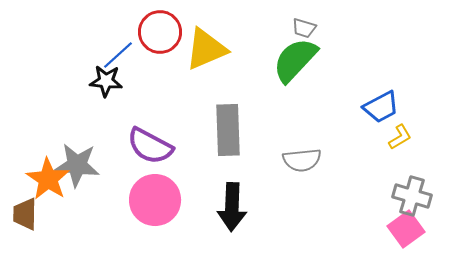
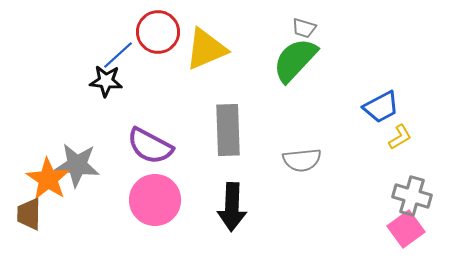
red circle: moved 2 px left
brown trapezoid: moved 4 px right
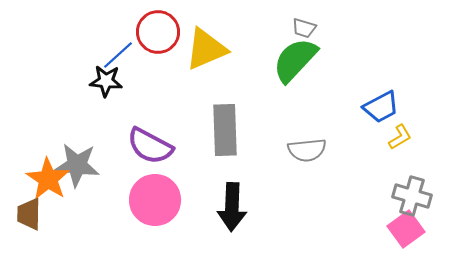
gray rectangle: moved 3 px left
gray semicircle: moved 5 px right, 10 px up
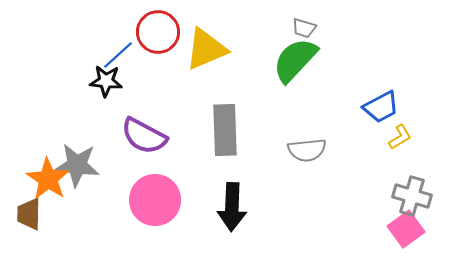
purple semicircle: moved 6 px left, 10 px up
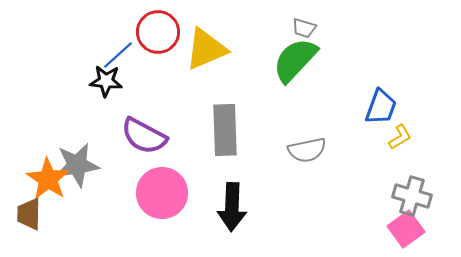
blue trapezoid: rotated 42 degrees counterclockwise
gray semicircle: rotated 6 degrees counterclockwise
gray star: rotated 15 degrees counterclockwise
pink circle: moved 7 px right, 7 px up
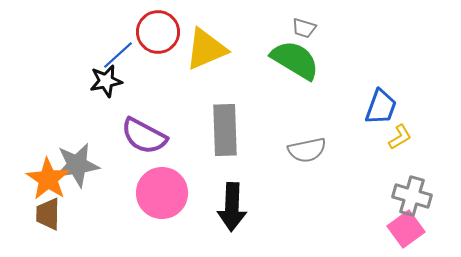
green semicircle: rotated 78 degrees clockwise
black star: rotated 16 degrees counterclockwise
brown trapezoid: moved 19 px right
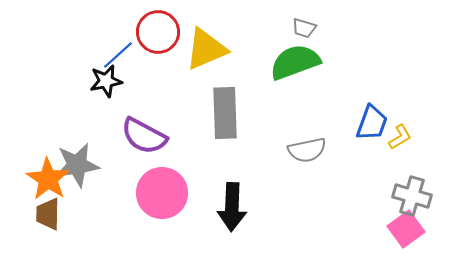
green semicircle: moved 2 px down; rotated 51 degrees counterclockwise
blue trapezoid: moved 9 px left, 16 px down
gray rectangle: moved 17 px up
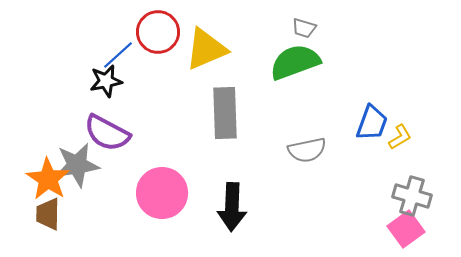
purple semicircle: moved 37 px left, 3 px up
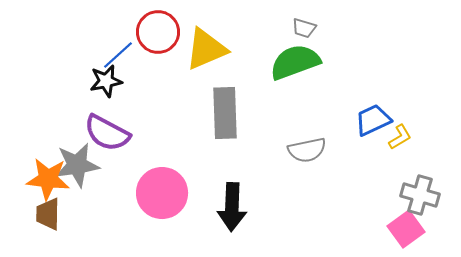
blue trapezoid: moved 1 px right, 3 px up; rotated 135 degrees counterclockwise
orange star: rotated 27 degrees counterclockwise
gray cross: moved 8 px right, 1 px up
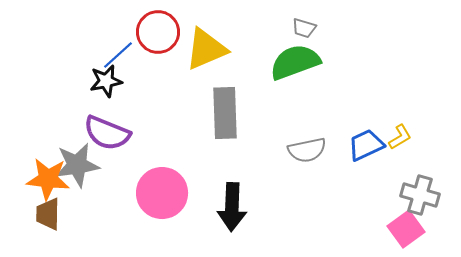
blue trapezoid: moved 7 px left, 25 px down
purple semicircle: rotated 6 degrees counterclockwise
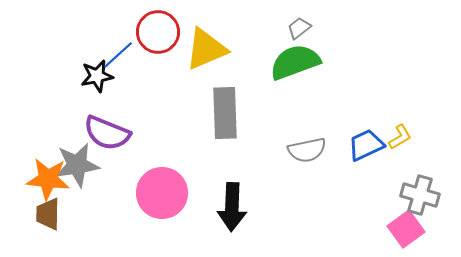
gray trapezoid: moved 5 px left; rotated 125 degrees clockwise
black star: moved 9 px left, 5 px up
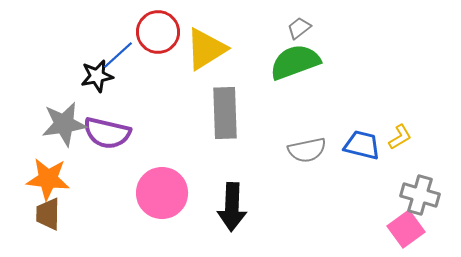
yellow triangle: rotated 9 degrees counterclockwise
purple semicircle: rotated 9 degrees counterclockwise
blue trapezoid: moved 4 px left; rotated 39 degrees clockwise
gray star: moved 13 px left, 41 px up
